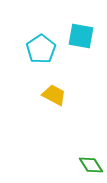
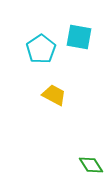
cyan square: moved 2 px left, 1 px down
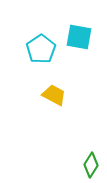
green diamond: rotated 65 degrees clockwise
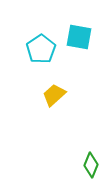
yellow trapezoid: rotated 70 degrees counterclockwise
green diamond: rotated 10 degrees counterclockwise
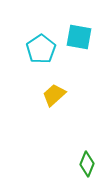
green diamond: moved 4 px left, 1 px up
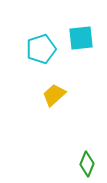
cyan square: moved 2 px right, 1 px down; rotated 16 degrees counterclockwise
cyan pentagon: rotated 16 degrees clockwise
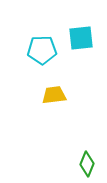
cyan pentagon: moved 1 px right, 1 px down; rotated 16 degrees clockwise
yellow trapezoid: rotated 35 degrees clockwise
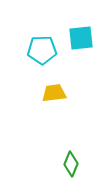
yellow trapezoid: moved 2 px up
green diamond: moved 16 px left
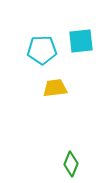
cyan square: moved 3 px down
yellow trapezoid: moved 1 px right, 5 px up
